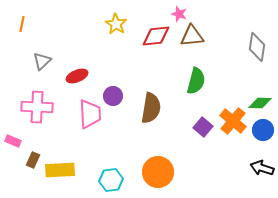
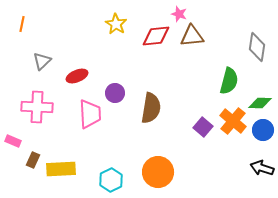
green semicircle: moved 33 px right
purple circle: moved 2 px right, 3 px up
yellow rectangle: moved 1 px right, 1 px up
cyan hexagon: rotated 20 degrees counterclockwise
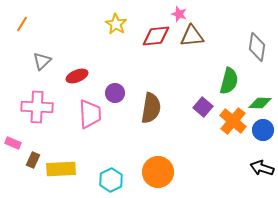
orange line: rotated 21 degrees clockwise
purple square: moved 20 px up
pink rectangle: moved 2 px down
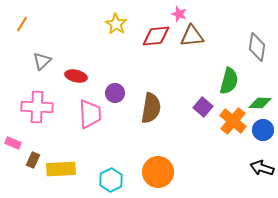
red ellipse: moved 1 px left; rotated 35 degrees clockwise
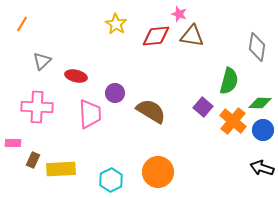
brown triangle: rotated 15 degrees clockwise
brown semicircle: moved 3 px down; rotated 68 degrees counterclockwise
pink rectangle: rotated 21 degrees counterclockwise
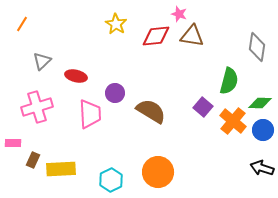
pink cross: rotated 20 degrees counterclockwise
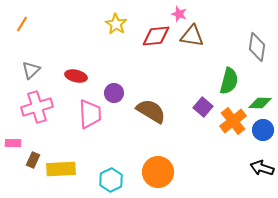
gray triangle: moved 11 px left, 9 px down
purple circle: moved 1 px left
orange cross: rotated 12 degrees clockwise
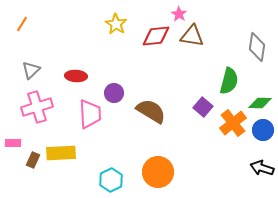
pink star: rotated 14 degrees clockwise
red ellipse: rotated 10 degrees counterclockwise
orange cross: moved 2 px down
yellow rectangle: moved 16 px up
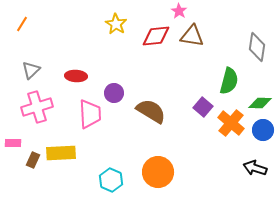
pink star: moved 3 px up
orange cross: moved 2 px left; rotated 12 degrees counterclockwise
black arrow: moved 7 px left
cyan hexagon: rotated 10 degrees counterclockwise
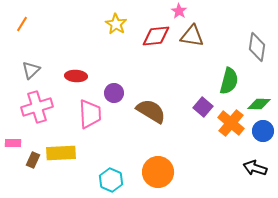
green diamond: moved 1 px left, 1 px down
blue circle: moved 1 px down
